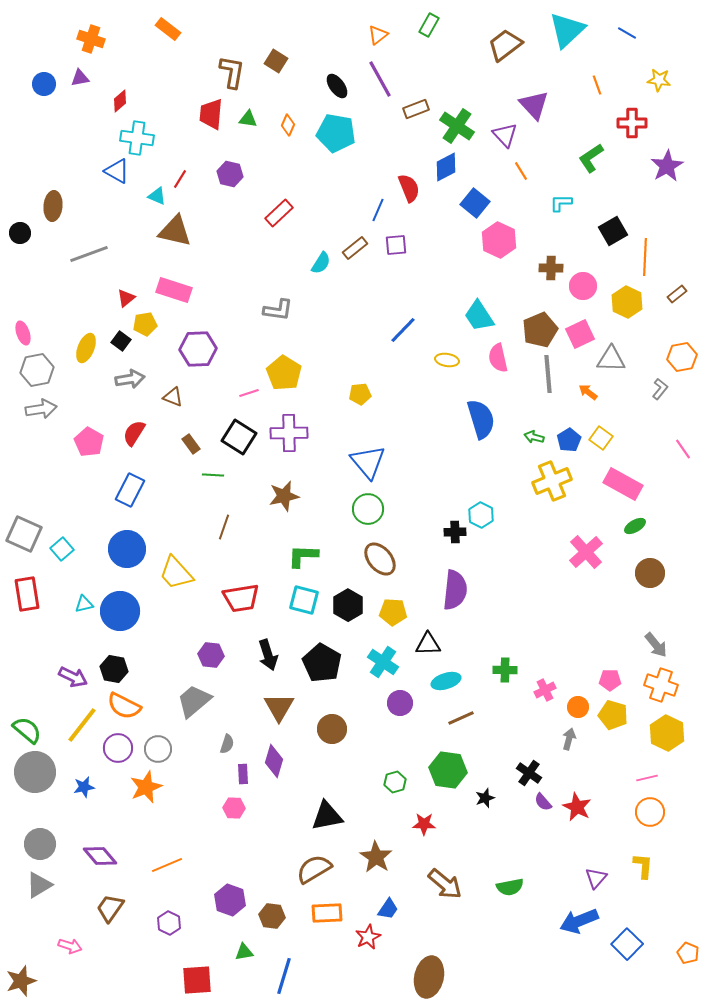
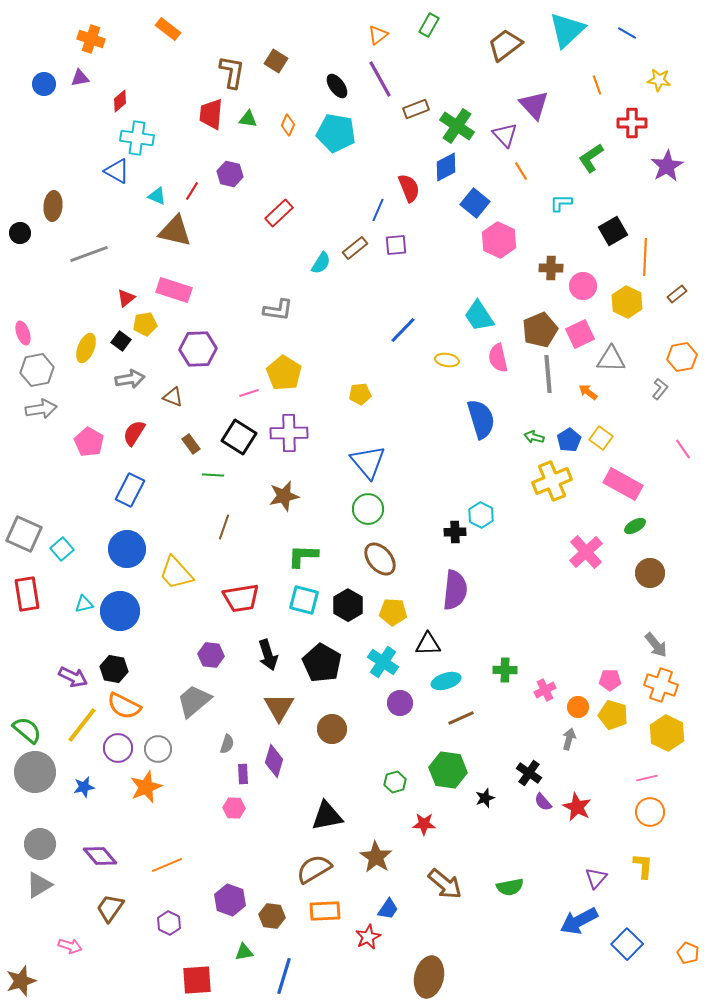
red line at (180, 179): moved 12 px right, 12 px down
orange rectangle at (327, 913): moved 2 px left, 2 px up
blue arrow at (579, 921): rotated 6 degrees counterclockwise
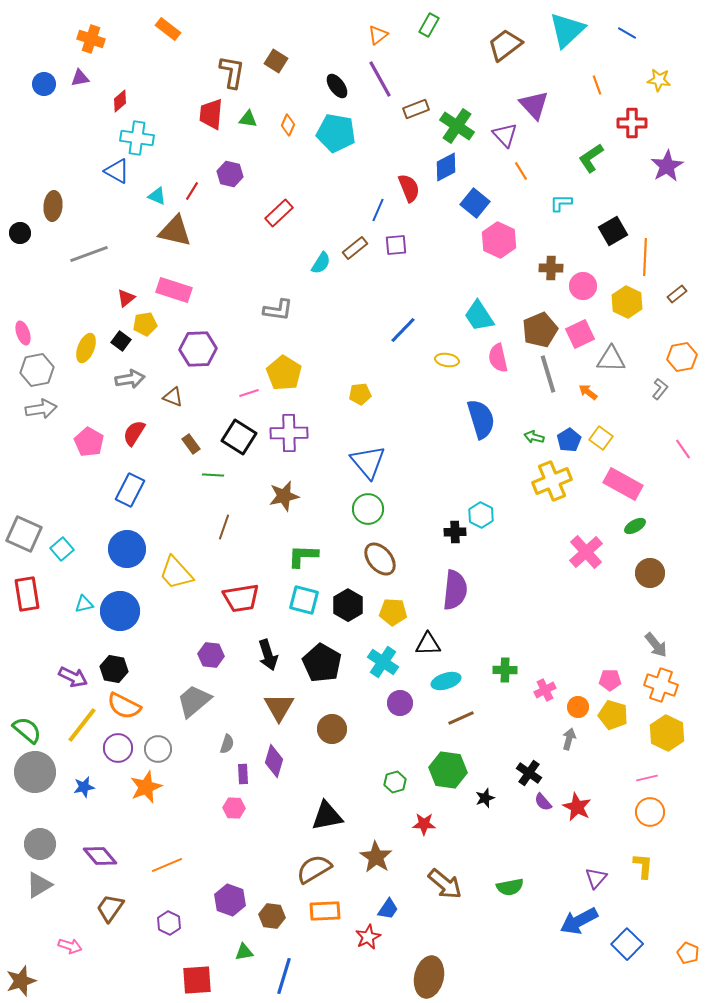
gray line at (548, 374): rotated 12 degrees counterclockwise
